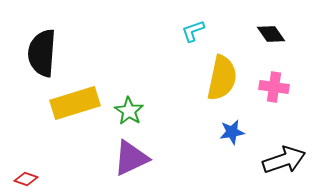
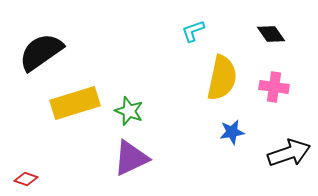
black semicircle: moved 1 px left, 1 px up; rotated 51 degrees clockwise
green star: rotated 12 degrees counterclockwise
black arrow: moved 5 px right, 7 px up
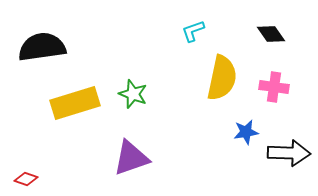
black semicircle: moved 1 px right, 5 px up; rotated 27 degrees clockwise
green star: moved 4 px right, 17 px up
blue star: moved 14 px right
black arrow: rotated 21 degrees clockwise
purple triangle: rotated 6 degrees clockwise
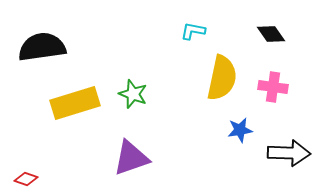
cyan L-shape: rotated 30 degrees clockwise
pink cross: moved 1 px left
blue star: moved 6 px left, 2 px up
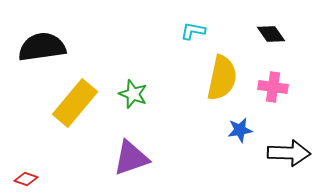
yellow rectangle: rotated 33 degrees counterclockwise
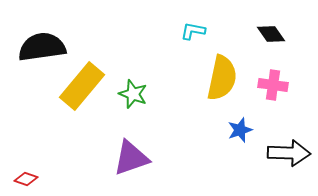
pink cross: moved 2 px up
yellow rectangle: moved 7 px right, 17 px up
blue star: rotated 10 degrees counterclockwise
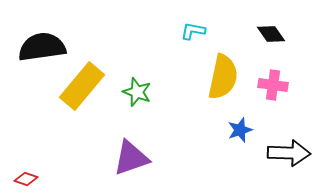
yellow semicircle: moved 1 px right, 1 px up
green star: moved 4 px right, 2 px up
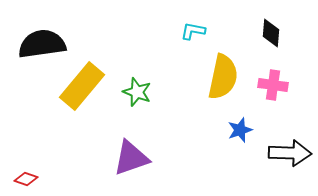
black diamond: moved 1 px up; rotated 40 degrees clockwise
black semicircle: moved 3 px up
black arrow: moved 1 px right
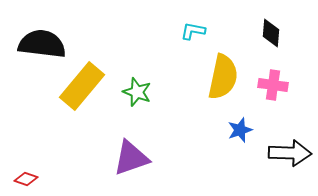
black semicircle: rotated 15 degrees clockwise
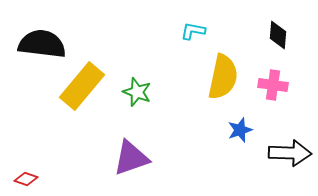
black diamond: moved 7 px right, 2 px down
